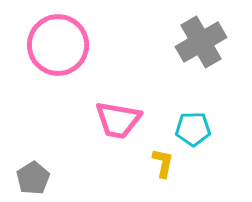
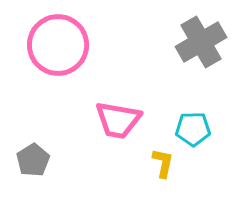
gray pentagon: moved 18 px up
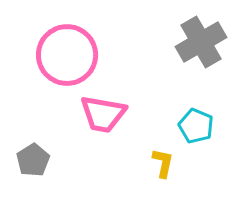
pink circle: moved 9 px right, 10 px down
pink trapezoid: moved 15 px left, 6 px up
cyan pentagon: moved 3 px right, 3 px up; rotated 24 degrees clockwise
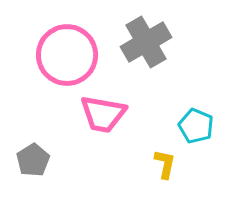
gray cross: moved 55 px left
yellow L-shape: moved 2 px right, 1 px down
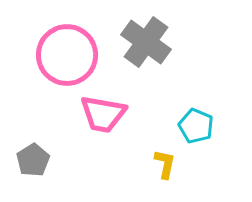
gray cross: rotated 24 degrees counterclockwise
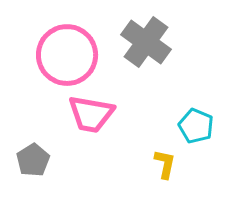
pink trapezoid: moved 12 px left
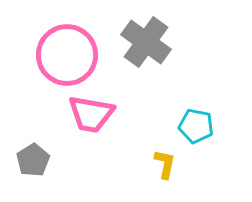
cyan pentagon: rotated 12 degrees counterclockwise
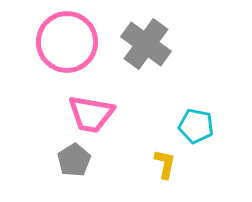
gray cross: moved 2 px down
pink circle: moved 13 px up
gray pentagon: moved 41 px right
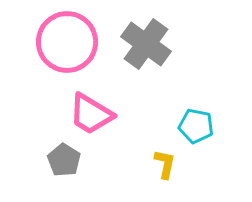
pink trapezoid: rotated 21 degrees clockwise
gray pentagon: moved 10 px left; rotated 8 degrees counterclockwise
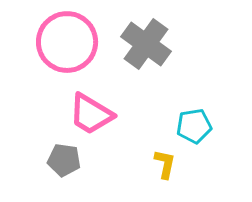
cyan pentagon: moved 2 px left; rotated 20 degrees counterclockwise
gray pentagon: rotated 24 degrees counterclockwise
